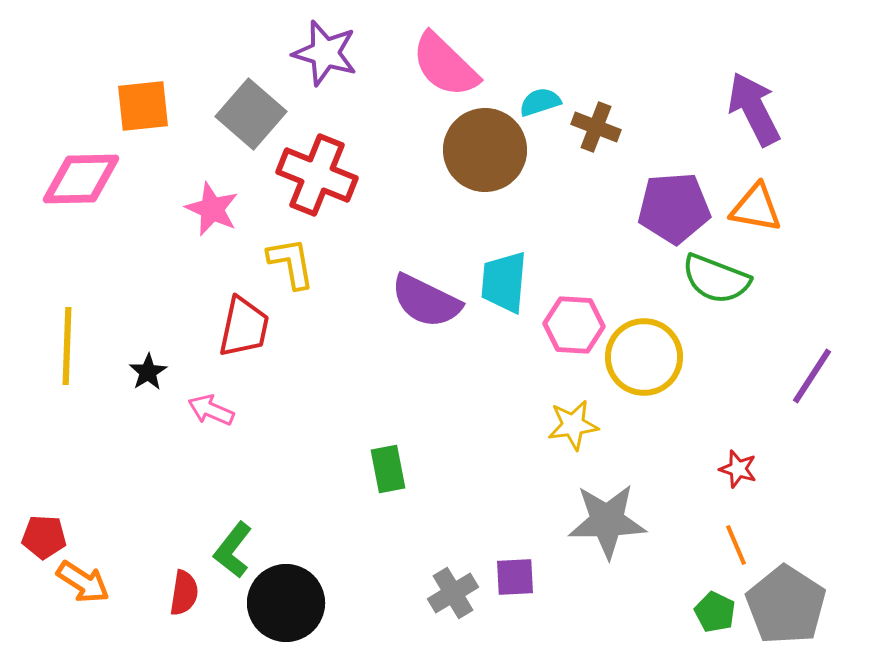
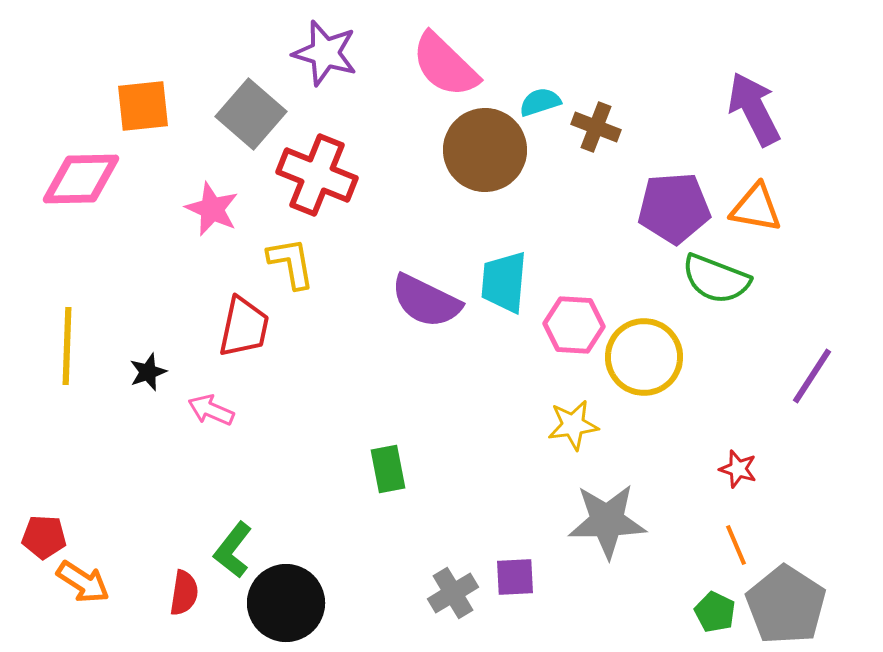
black star: rotated 12 degrees clockwise
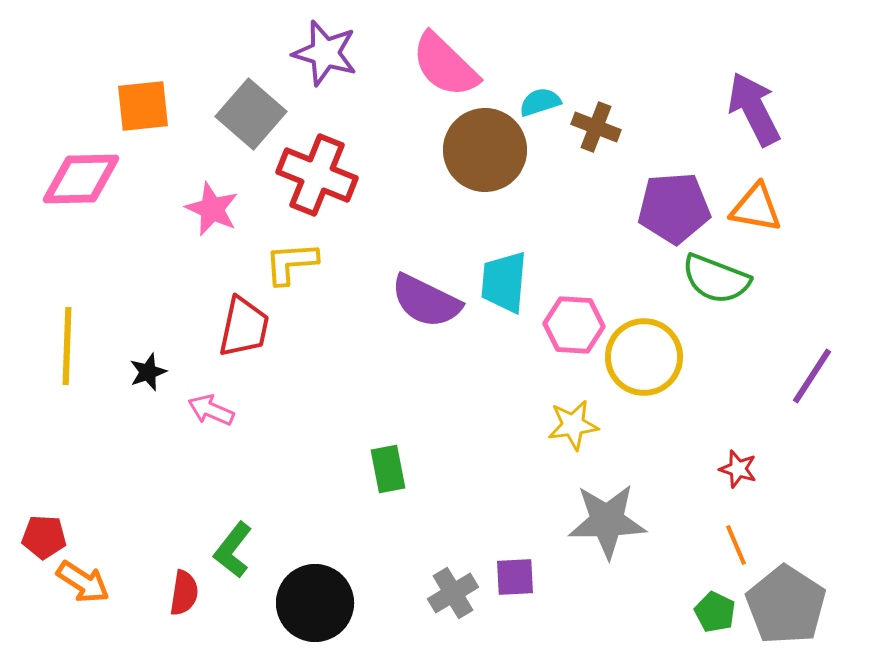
yellow L-shape: rotated 84 degrees counterclockwise
black circle: moved 29 px right
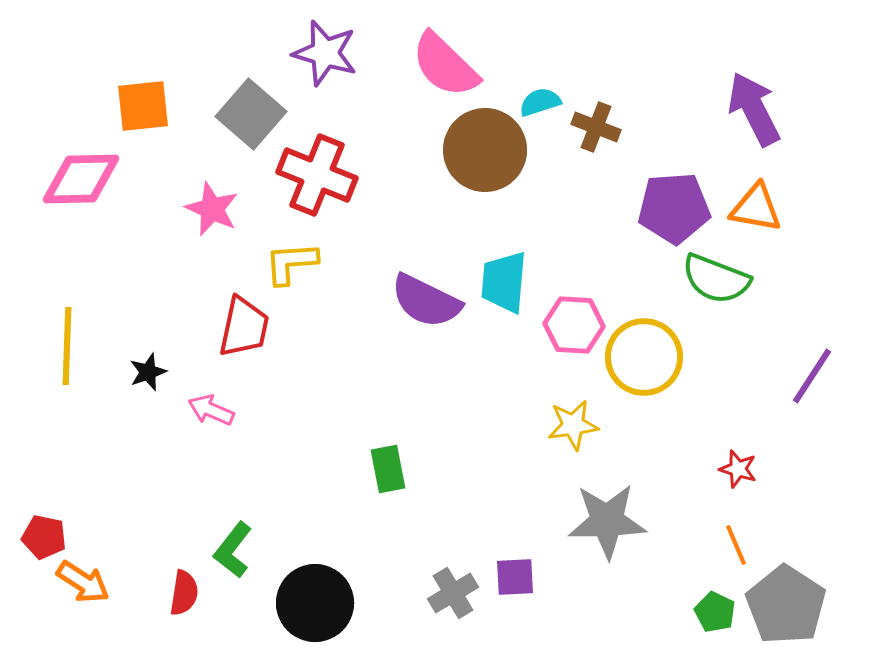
red pentagon: rotated 9 degrees clockwise
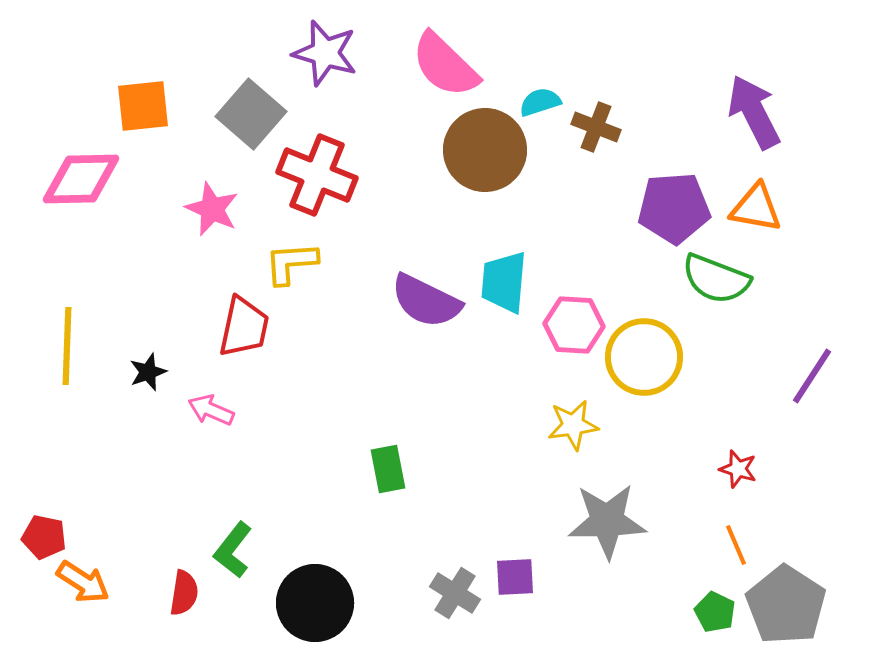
purple arrow: moved 3 px down
gray cross: moved 2 px right; rotated 27 degrees counterclockwise
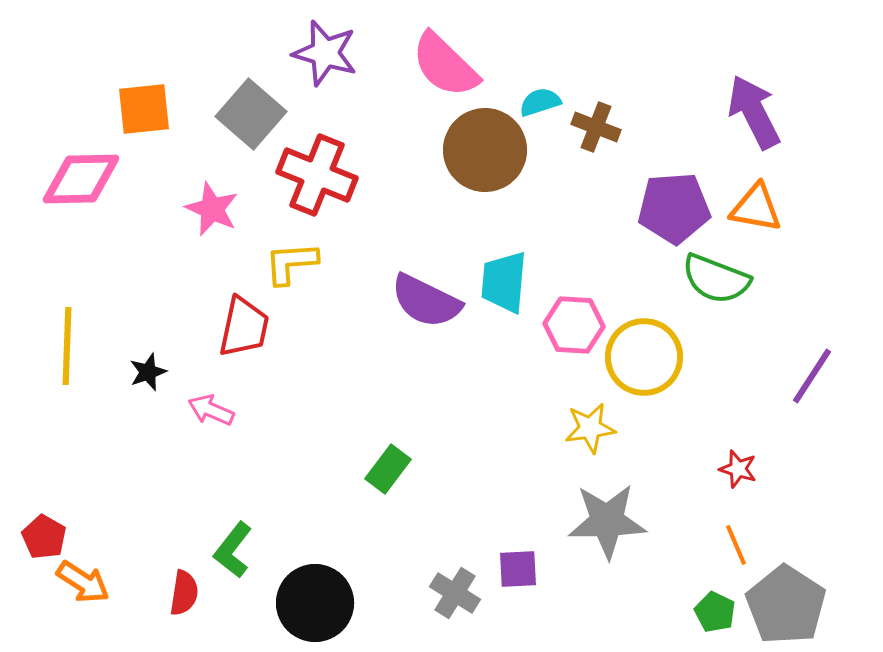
orange square: moved 1 px right, 3 px down
yellow star: moved 17 px right, 3 px down
green rectangle: rotated 48 degrees clockwise
red pentagon: rotated 18 degrees clockwise
purple square: moved 3 px right, 8 px up
